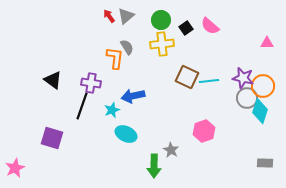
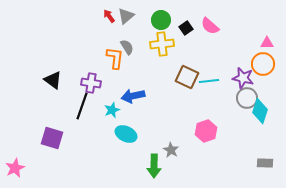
orange circle: moved 22 px up
pink hexagon: moved 2 px right
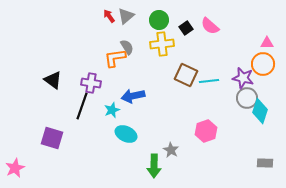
green circle: moved 2 px left
orange L-shape: rotated 105 degrees counterclockwise
brown square: moved 1 px left, 2 px up
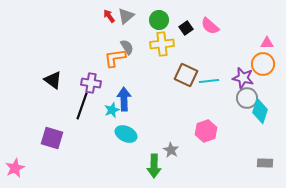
blue arrow: moved 9 px left, 3 px down; rotated 100 degrees clockwise
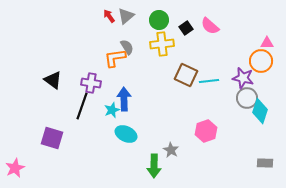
orange circle: moved 2 px left, 3 px up
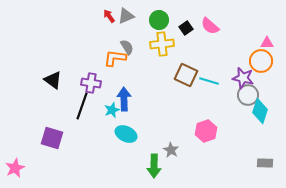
gray triangle: rotated 18 degrees clockwise
orange L-shape: rotated 15 degrees clockwise
cyan line: rotated 24 degrees clockwise
gray circle: moved 1 px right, 3 px up
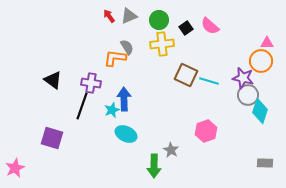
gray triangle: moved 3 px right
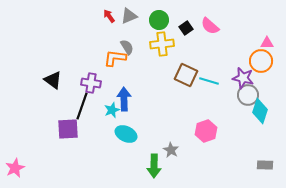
purple square: moved 16 px right, 9 px up; rotated 20 degrees counterclockwise
gray rectangle: moved 2 px down
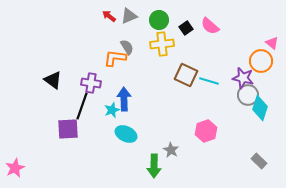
red arrow: rotated 16 degrees counterclockwise
pink triangle: moved 5 px right; rotated 40 degrees clockwise
cyan diamond: moved 3 px up
gray rectangle: moved 6 px left, 4 px up; rotated 42 degrees clockwise
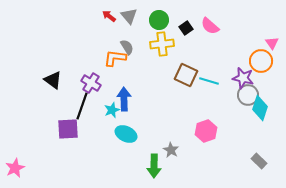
gray triangle: rotated 48 degrees counterclockwise
pink triangle: rotated 16 degrees clockwise
purple cross: rotated 24 degrees clockwise
